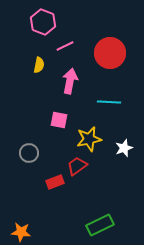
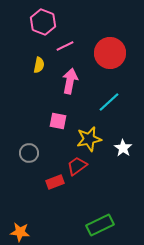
cyan line: rotated 45 degrees counterclockwise
pink square: moved 1 px left, 1 px down
white star: moved 1 px left; rotated 18 degrees counterclockwise
orange star: moved 1 px left
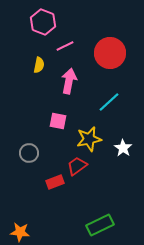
pink arrow: moved 1 px left
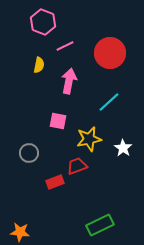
red trapezoid: rotated 15 degrees clockwise
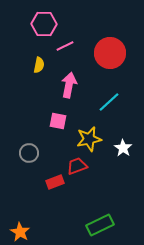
pink hexagon: moved 1 px right, 2 px down; rotated 20 degrees counterclockwise
pink arrow: moved 4 px down
orange star: rotated 24 degrees clockwise
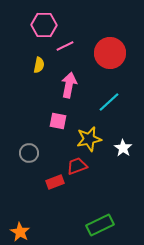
pink hexagon: moved 1 px down
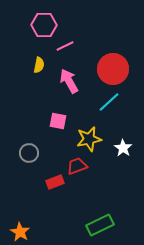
red circle: moved 3 px right, 16 px down
pink arrow: moved 4 px up; rotated 40 degrees counterclockwise
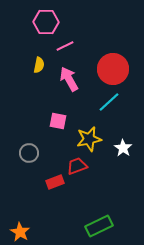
pink hexagon: moved 2 px right, 3 px up
pink arrow: moved 2 px up
green rectangle: moved 1 px left, 1 px down
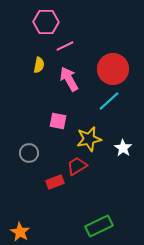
cyan line: moved 1 px up
red trapezoid: rotated 10 degrees counterclockwise
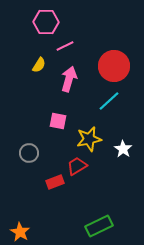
yellow semicircle: rotated 21 degrees clockwise
red circle: moved 1 px right, 3 px up
pink arrow: rotated 45 degrees clockwise
white star: moved 1 px down
